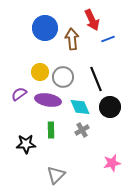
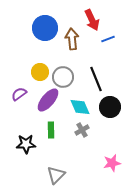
purple ellipse: rotated 60 degrees counterclockwise
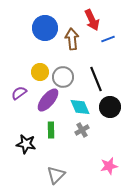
purple semicircle: moved 1 px up
black star: rotated 12 degrees clockwise
pink star: moved 3 px left, 3 px down
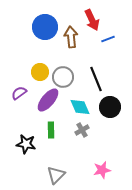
blue circle: moved 1 px up
brown arrow: moved 1 px left, 2 px up
pink star: moved 7 px left, 4 px down
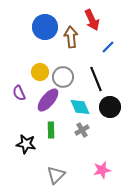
blue line: moved 8 px down; rotated 24 degrees counterclockwise
purple semicircle: rotated 77 degrees counterclockwise
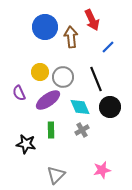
purple ellipse: rotated 15 degrees clockwise
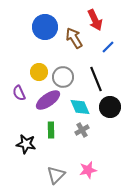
red arrow: moved 3 px right
brown arrow: moved 3 px right, 1 px down; rotated 25 degrees counterclockwise
yellow circle: moved 1 px left
pink star: moved 14 px left
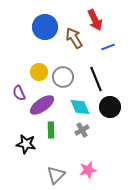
blue line: rotated 24 degrees clockwise
purple ellipse: moved 6 px left, 5 px down
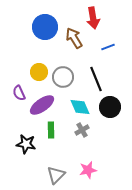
red arrow: moved 2 px left, 2 px up; rotated 15 degrees clockwise
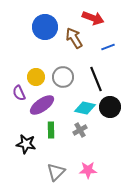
red arrow: rotated 60 degrees counterclockwise
yellow circle: moved 3 px left, 5 px down
cyan diamond: moved 5 px right, 1 px down; rotated 55 degrees counterclockwise
gray cross: moved 2 px left
pink star: rotated 12 degrees clockwise
gray triangle: moved 3 px up
